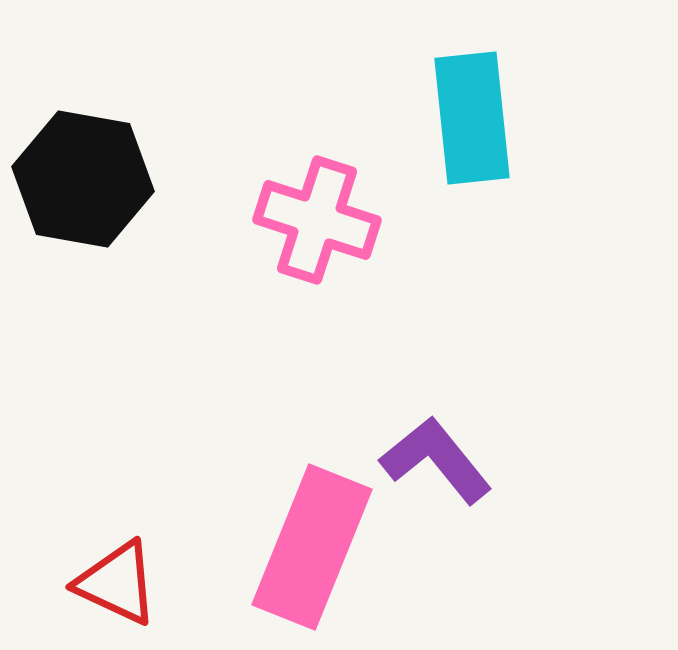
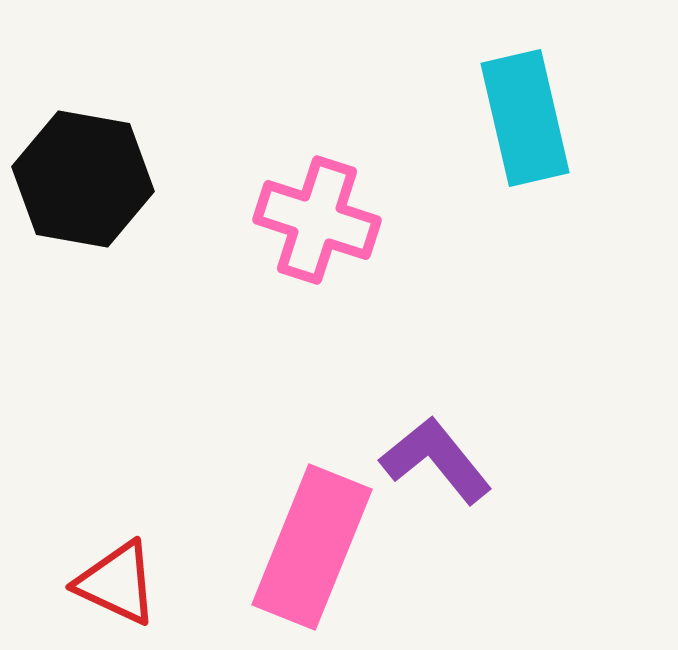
cyan rectangle: moved 53 px right; rotated 7 degrees counterclockwise
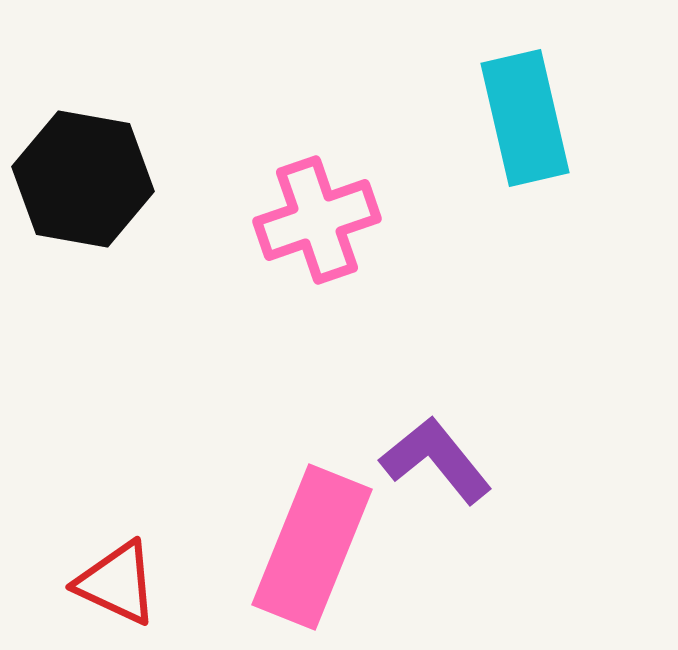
pink cross: rotated 37 degrees counterclockwise
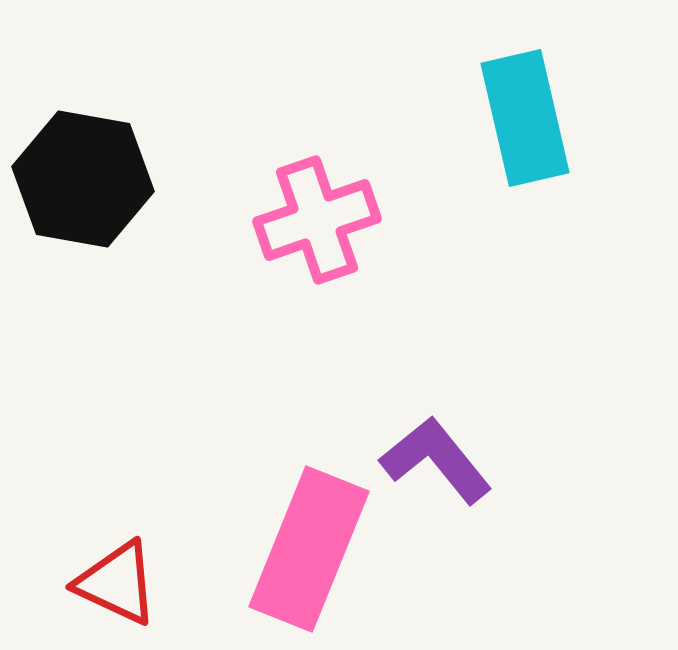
pink rectangle: moved 3 px left, 2 px down
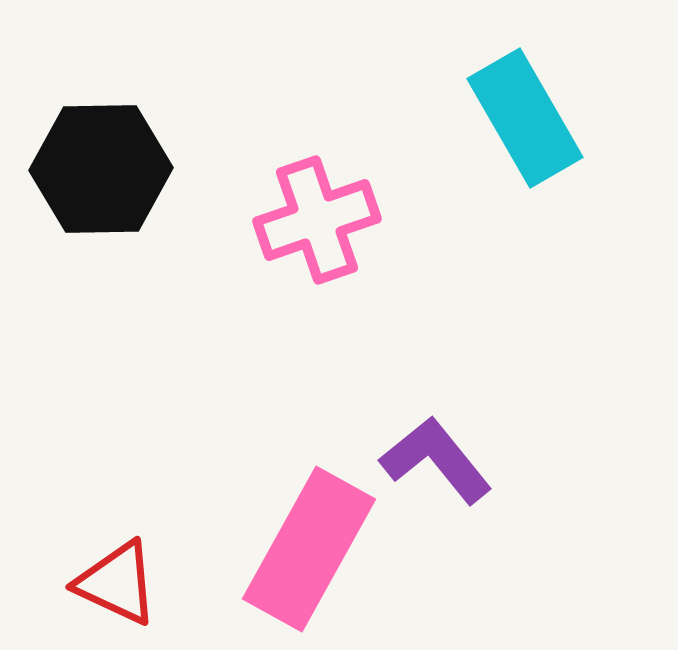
cyan rectangle: rotated 17 degrees counterclockwise
black hexagon: moved 18 px right, 10 px up; rotated 11 degrees counterclockwise
pink rectangle: rotated 7 degrees clockwise
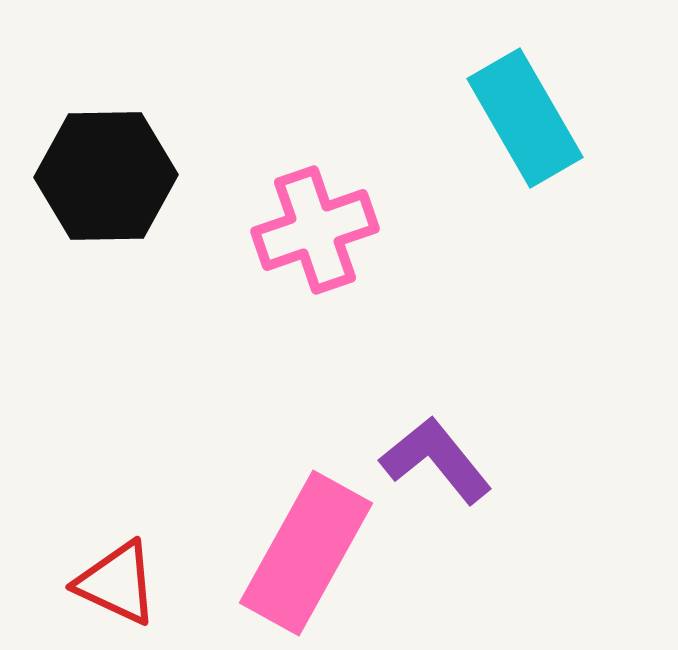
black hexagon: moved 5 px right, 7 px down
pink cross: moved 2 px left, 10 px down
pink rectangle: moved 3 px left, 4 px down
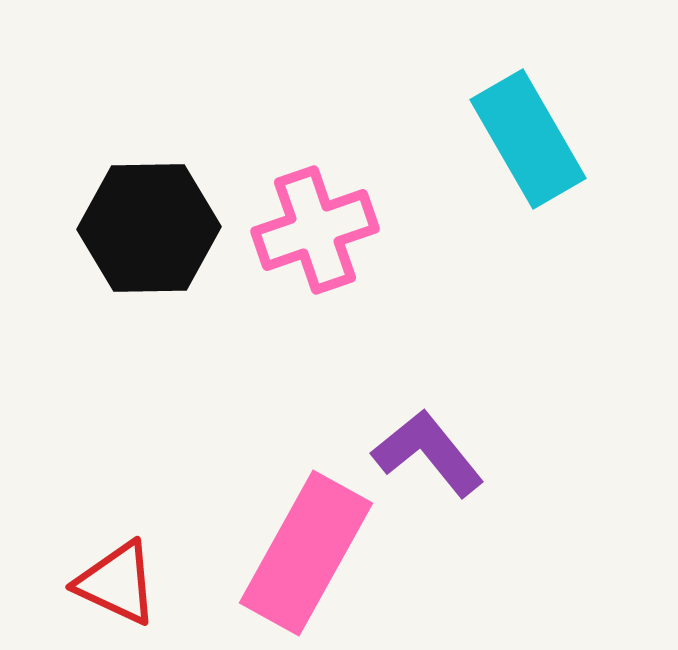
cyan rectangle: moved 3 px right, 21 px down
black hexagon: moved 43 px right, 52 px down
purple L-shape: moved 8 px left, 7 px up
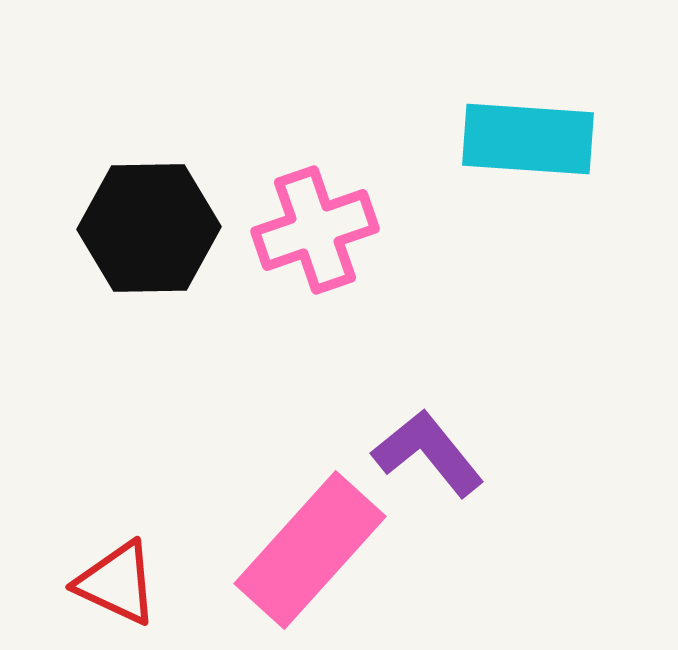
cyan rectangle: rotated 56 degrees counterclockwise
pink rectangle: moved 4 px right, 3 px up; rotated 13 degrees clockwise
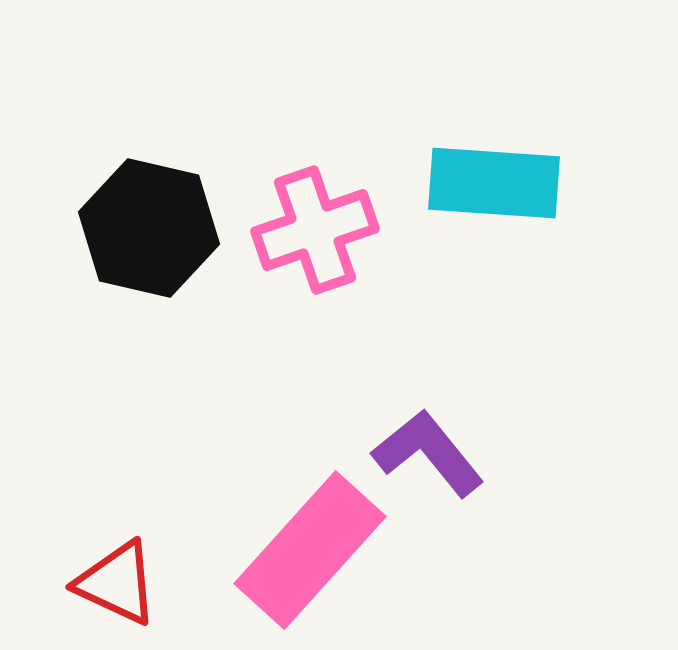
cyan rectangle: moved 34 px left, 44 px down
black hexagon: rotated 14 degrees clockwise
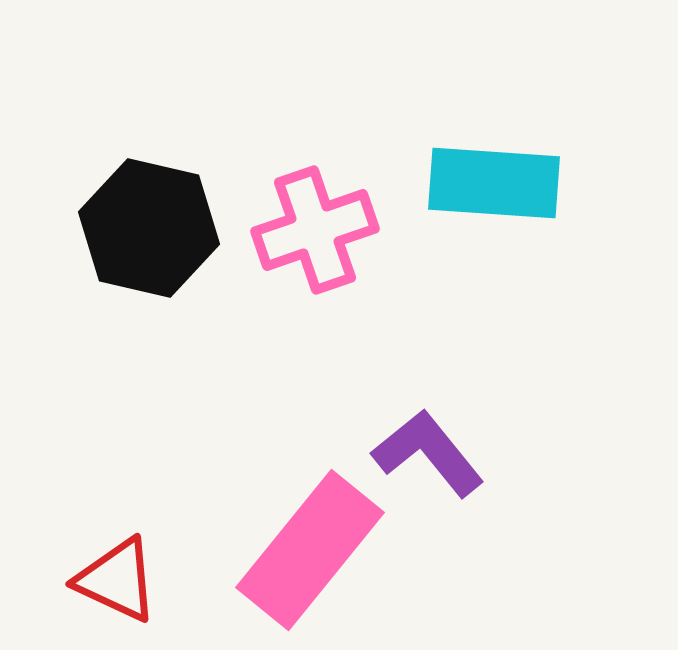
pink rectangle: rotated 3 degrees counterclockwise
red triangle: moved 3 px up
